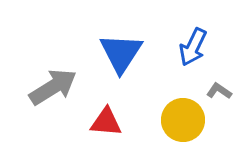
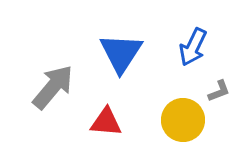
gray arrow: rotated 18 degrees counterclockwise
gray L-shape: rotated 125 degrees clockwise
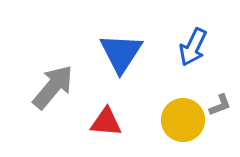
gray L-shape: moved 1 px right, 14 px down
